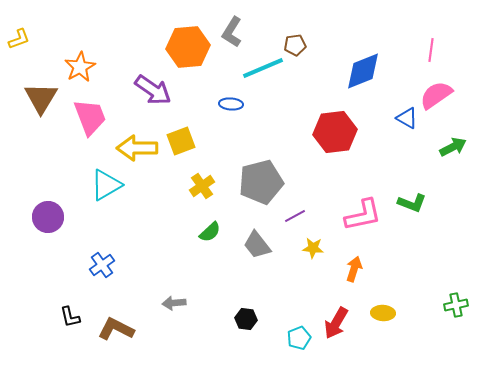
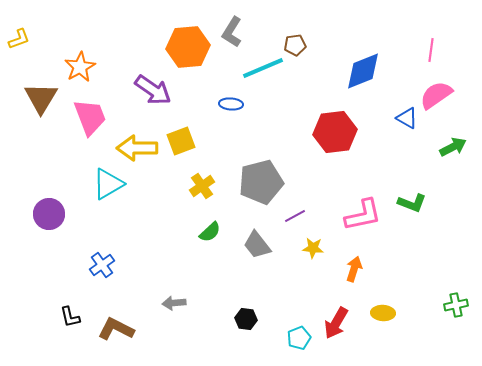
cyan triangle: moved 2 px right, 1 px up
purple circle: moved 1 px right, 3 px up
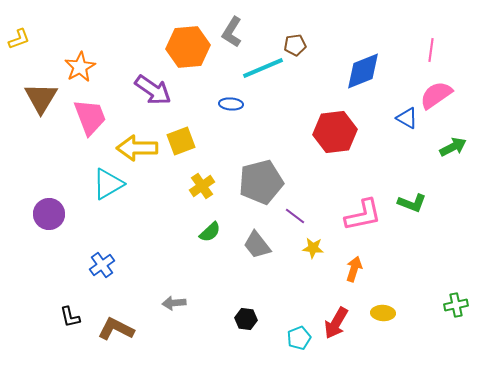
purple line: rotated 65 degrees clockwise
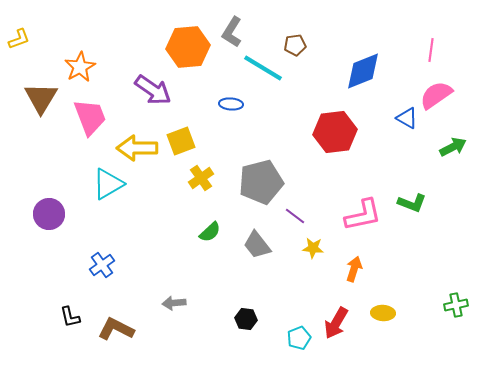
cyan line: rotated 54 degrees clockwise
yellow cross: moved 1 px left, 8 px up
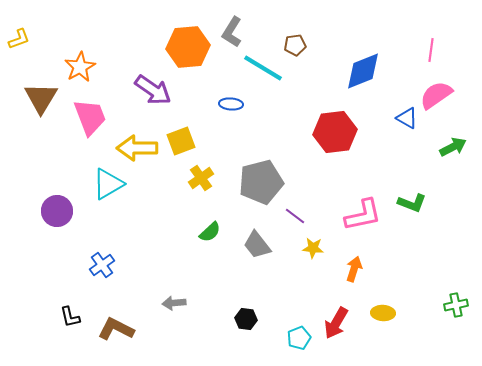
purple circle: moved 8 px right, 3 px up
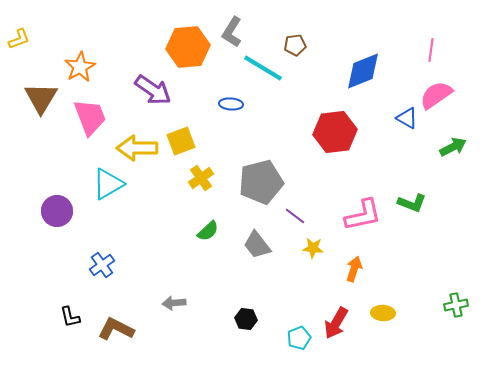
green semicircle: moved 2 px left, 1 px up
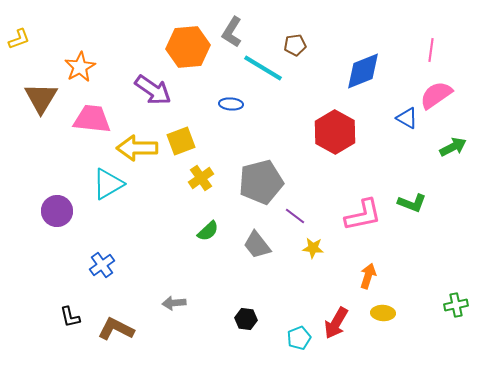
pink trapezoid: moved 2 px right, 2 px down; rotated 63 degrees counterclockwise
red hexagon: rotated 24 degrees counterclockwise
orange arrow: moved 14 px right, 7 px down
